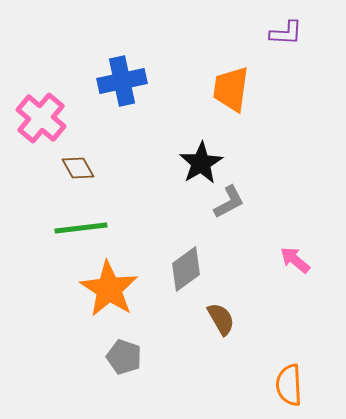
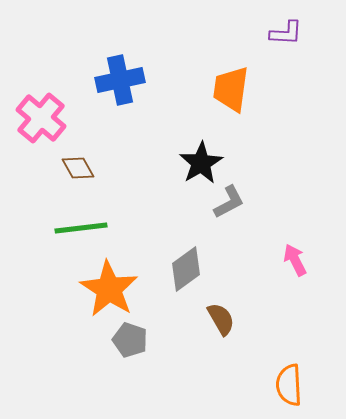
blue cross: moved 2 px left, 1 px up
pink arrow: rotated 24 degrees clockwise
gray pentagon: moved 6 px right, 17 px up
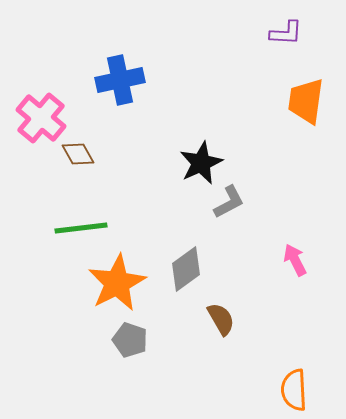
orange trapezoid: moved 75 px right, 12 px down
black star: rotated 6 degrees clockwise
brown diamond: moved 14 px up
orange star: moved 8 px right, 6 px up; rotated 12 degrees clockwise
orange semicircle: moved 5 px right, 5 px down
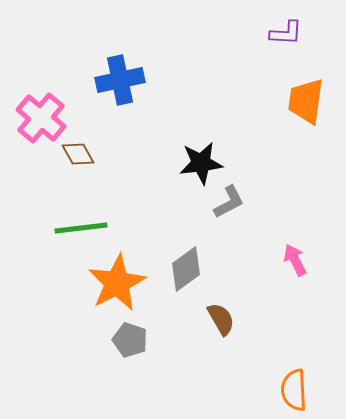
black star: rotated 18 degrees clockwise
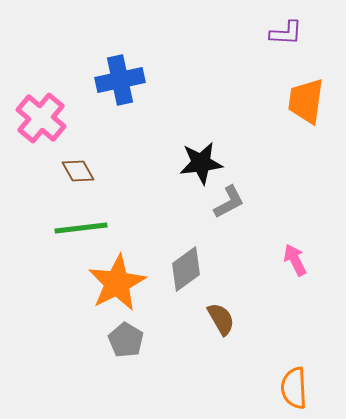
brown diamond: moved 17 px down
gray pentagon: moved 4 px left; rotated 12 degrees clockwise
orange semicircle: moved 2 px up
